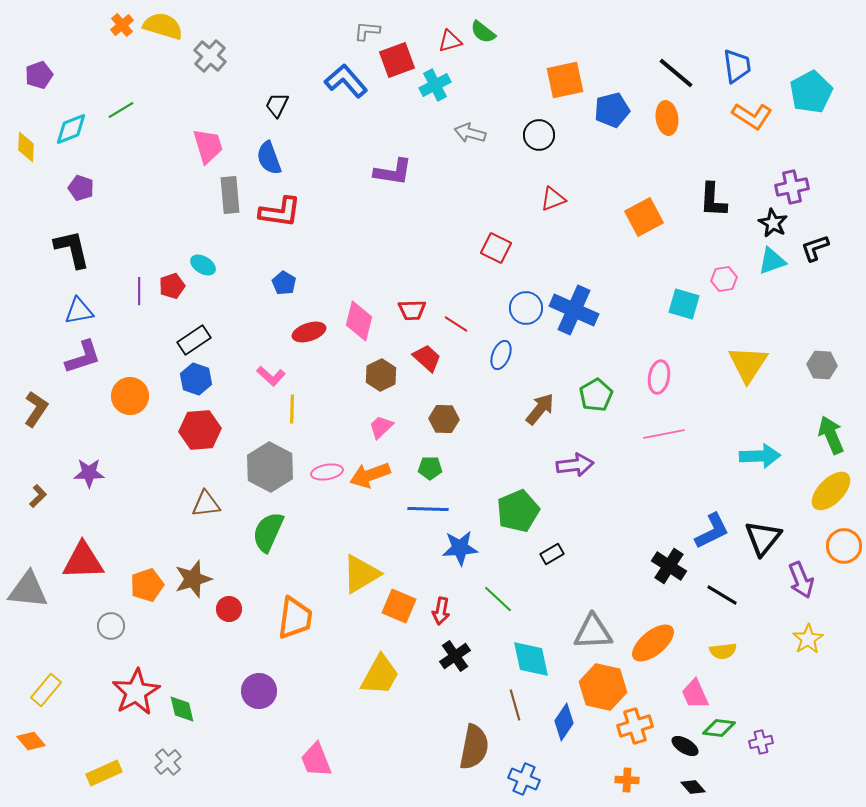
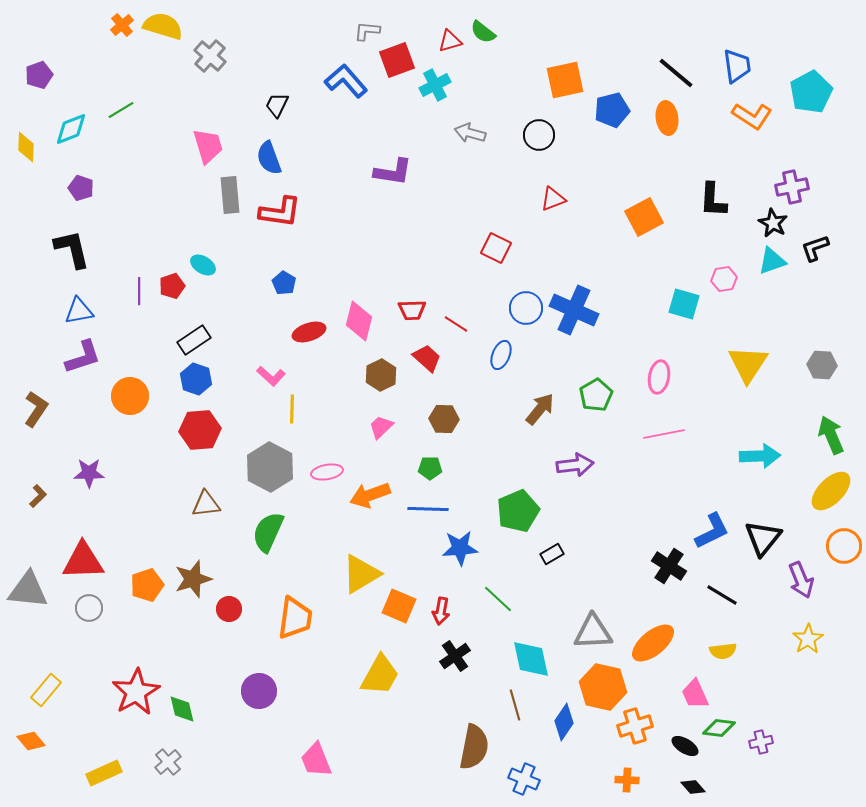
orange arrow at (370, 475): moved 20 px down
gray circle at (111, 626): moved 22 px left, 18 px up
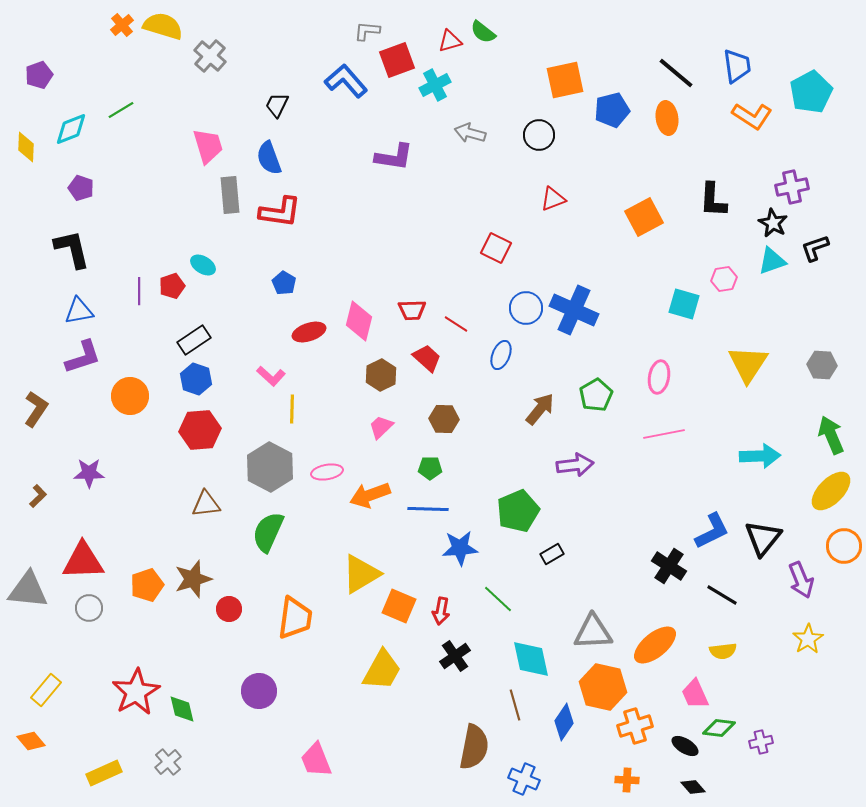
purple L-shape at (393, 172): moved 1 px right, 15 px up
orange ellipse at (653, 643): moved 2 px right, 2 px down
yellow trapezoid at (380, 675): moved 2 px right, 5 px up
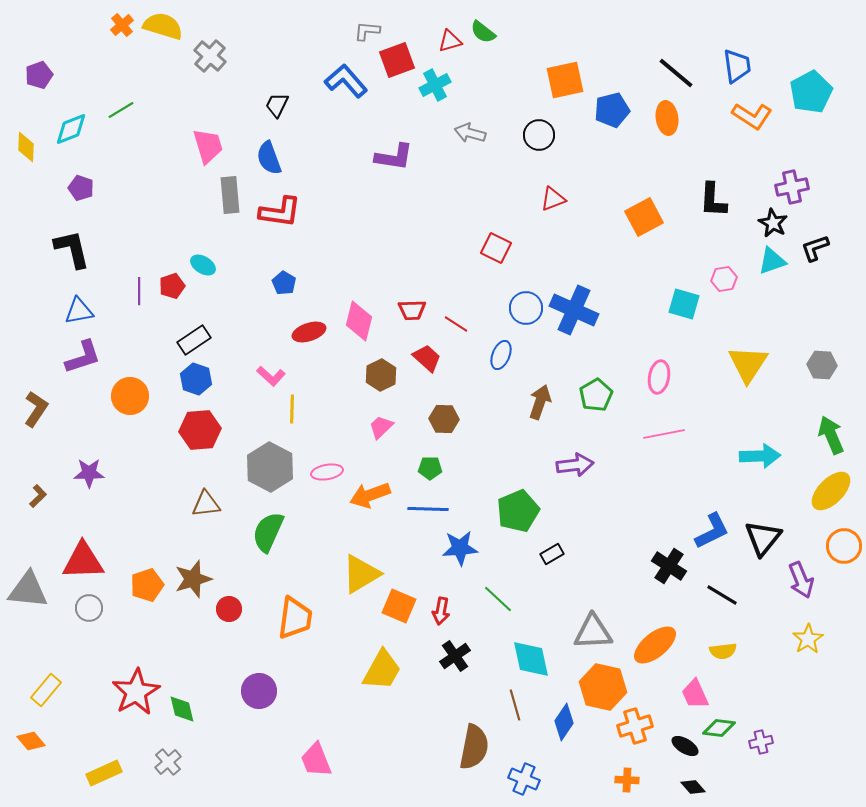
brown arrow at (540, 409): moved 7 px up; rotated 20 degrees counterclockwise
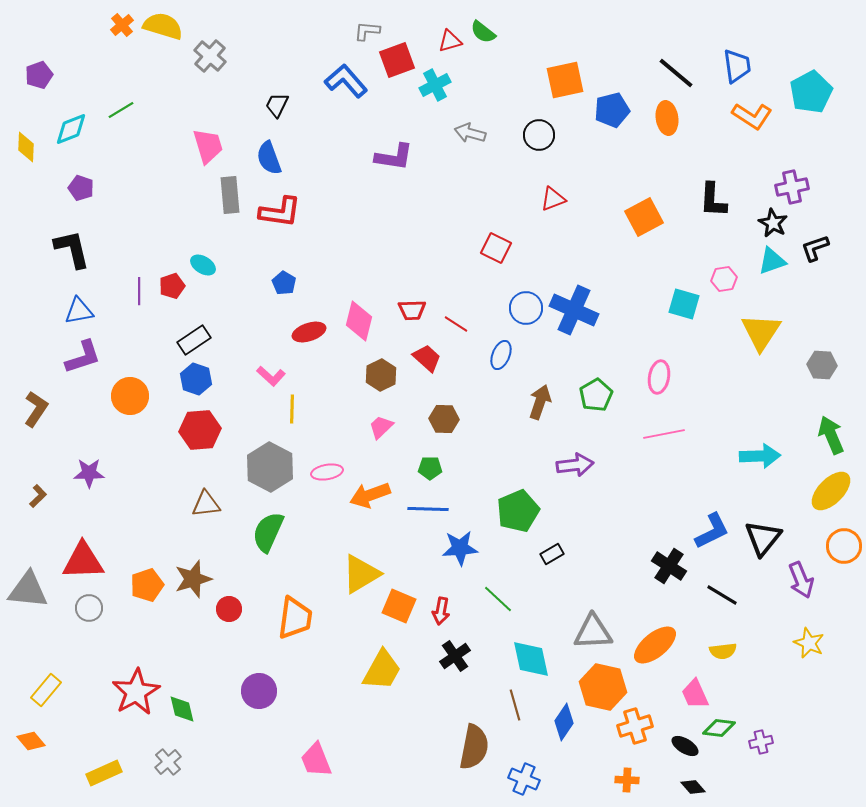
yellow triangle at (748, 364): moved 13 px right, 32 px up
yellow star at (808, 639): moved 1 px right, 4 px down; rotated 16 degrees counterclockwise
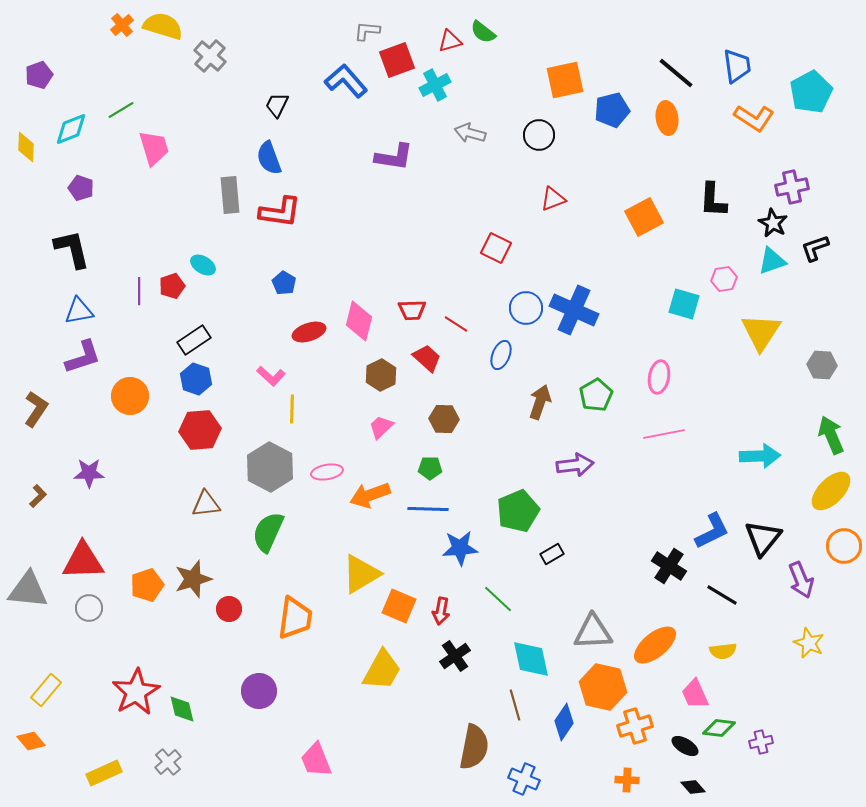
orange L-shape at (752, 116): moved 2 px right, 2 px down
pink trapezoid at (208, 146): moved 54 px left, 2 px down
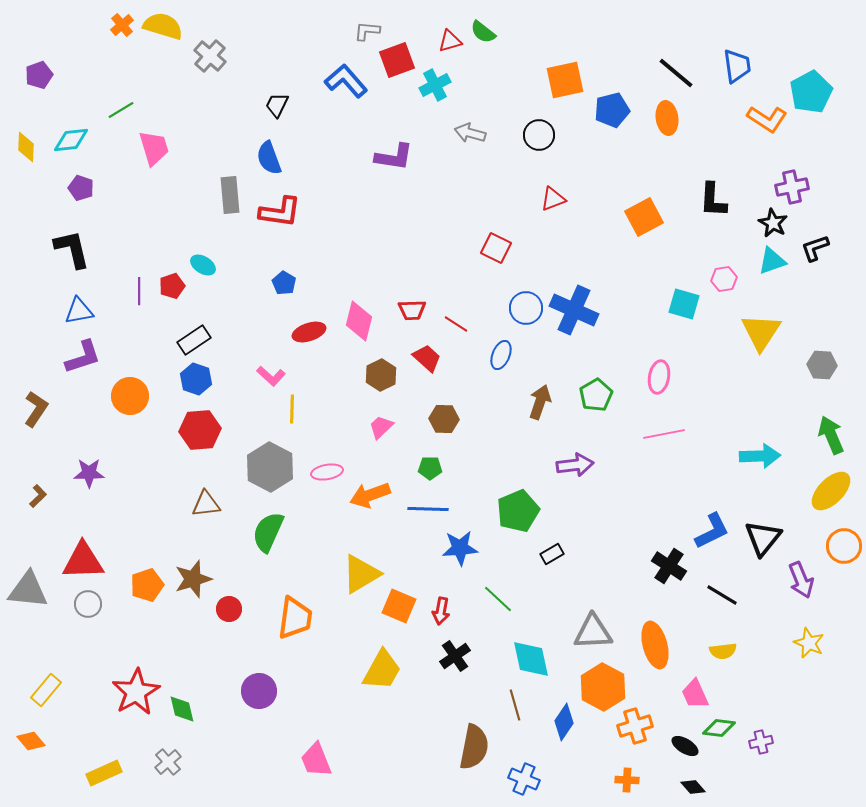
orange L-shape at (754, 118): moved 13 px right, 1 px down
cyan diamond at (71, 129): moved 11 px down; rotated 15 degrees clockwise
gray circle at (89, 608): moved 1 px left, 4 px up
orange ellipse at (655, 645): rotated 66 degrees counterclockwise
orange hexagon at (603, 687): rotated 15 degrees clockwise
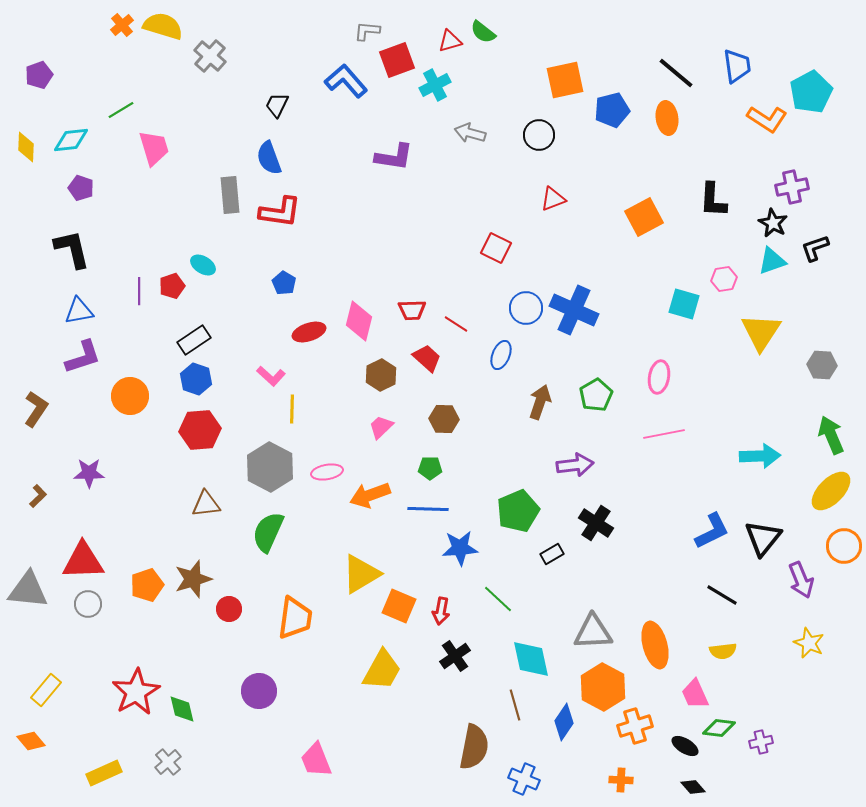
black cross at (669, 566): moved 73 px left, 43 px up
orange cross at (627, 780): moved 6 px left
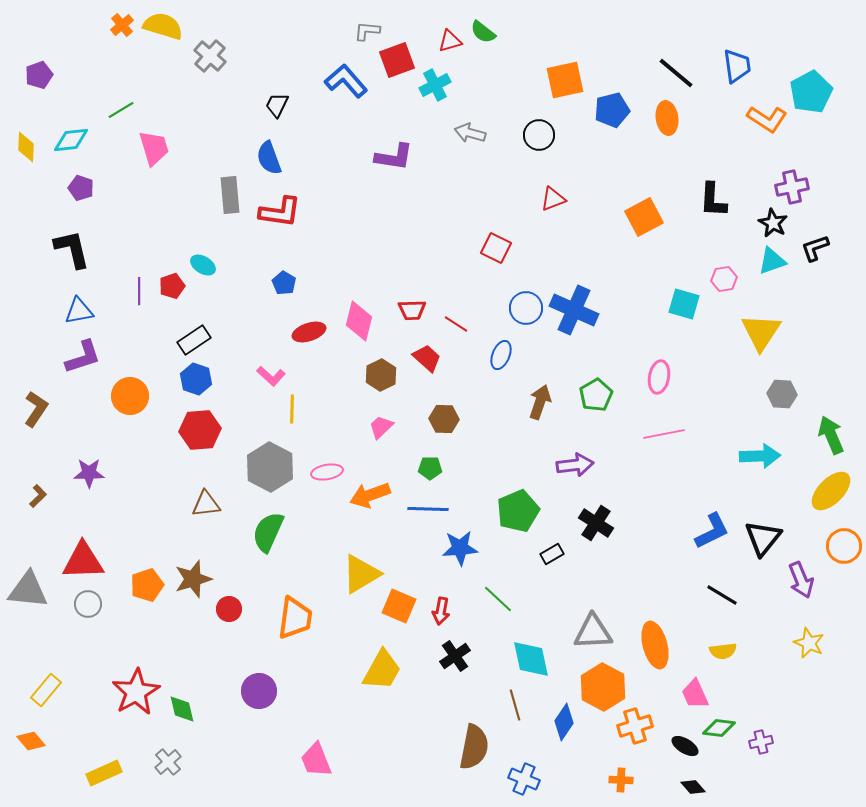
gray hexagon at (822, 365): moved 40 px left, 29 px down
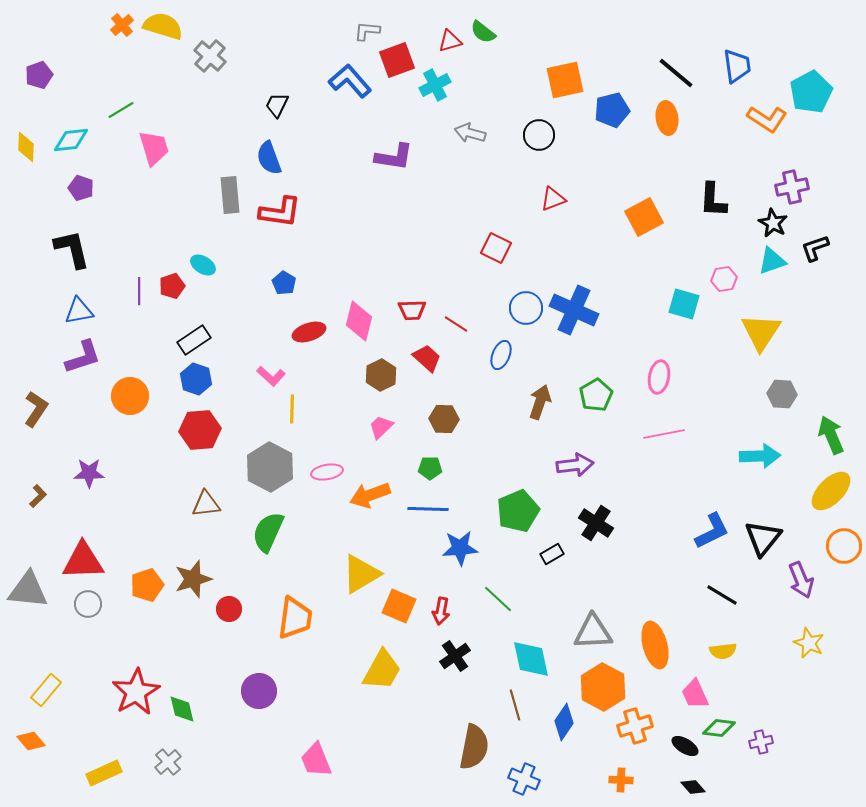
blue L-shape at (346, 81): moved 4 px right
